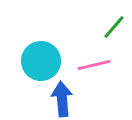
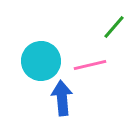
pink line: moved 4 px left
blue arrow: moved 1 px up
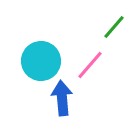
pink line: rotated 36 degrees counterclockwise
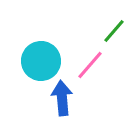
green line: moved 4 px down
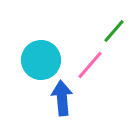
cyan circle: moved 1 px up
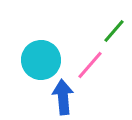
blue arrow: moved 1 px right, 1 px up
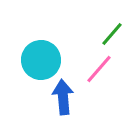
green line: moved 2 px left, 3 px down
pink line: moved 9 px right, 4 px down
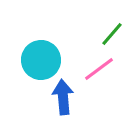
pink line: rotated 12 degrees clockwise
